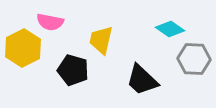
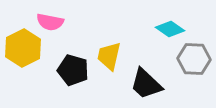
yellow trapezoid: moved 8 px right, 16 px down
black trapezoid: moved 4 px right, 4 px down
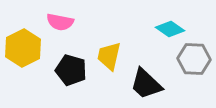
pink semicircle: moved 10 px right
black pentagon: moved 2 px left
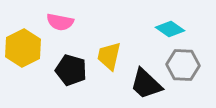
gray hexagon: moved 11 px left, 6 px down
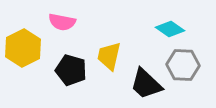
pink semicircle: moved 2 px right
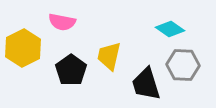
black pentagon: rotated 20 degrees clockwise
black trapezoid: rotated 30 degrees clockwise
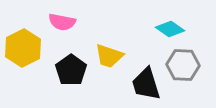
yellow trapezoid: rotated 84 degrees counterclockwise
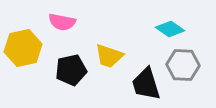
yellow hexagon: rotated 15 degrees clockwise
black pentagon: rotated 24 degrees clockwise
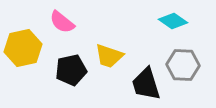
pink semicircle: rotated 28 degrees clockwise
cyan diamond: moved 3 px right, 8 px up
